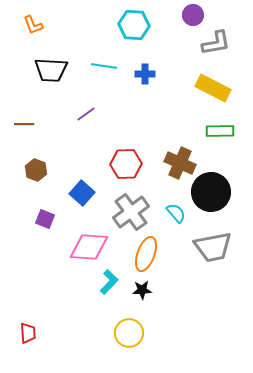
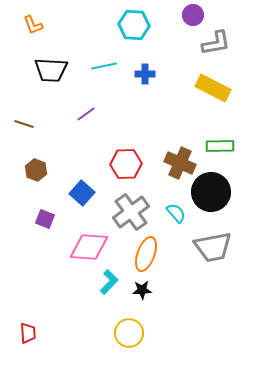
cyan line: rotated 20 degrees counterclockwise
brown line: rotated 18 degrees clockwise
green rectangle: moved 15 px down
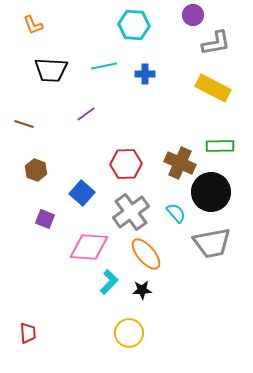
gray trapezoid: moved 1 px left, 4 px up
orange ellipse: rotated 60 degrees counterclockwise
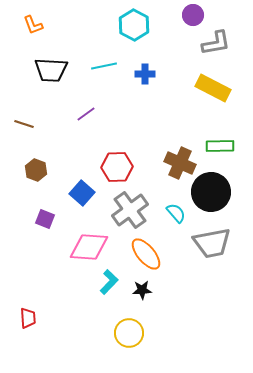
cyan hexagon: rotated 24 degrees clockwise
red hexagon: moved 9 px left, 3 px down
gray cross: moved 1 px left, 2 px up
red trapezoid: moved 15 px up
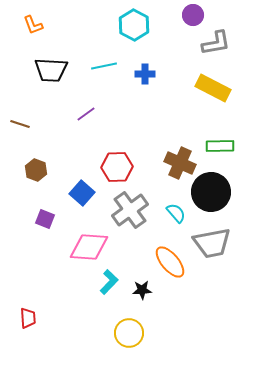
brown line: moved 4 px left
orange ellipse: moved 24 px right, 8 px down
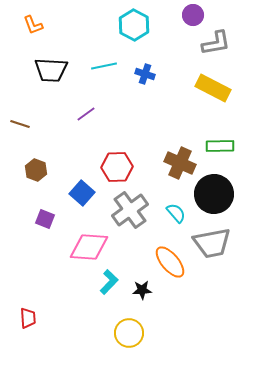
blue cross: rotated 18 degrees clockwise
black circle: moved 3 px right, 2 px down
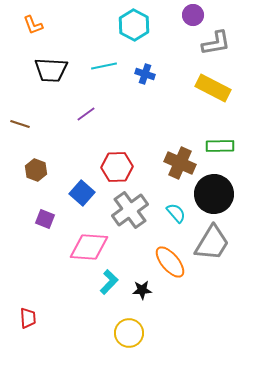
gray trapezoid: rotated 48 degrees counterclockwise
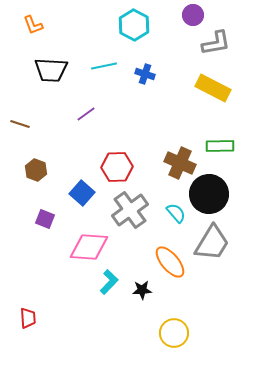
black circle: moved 5 px left
yellow circle: moved 45 px right
